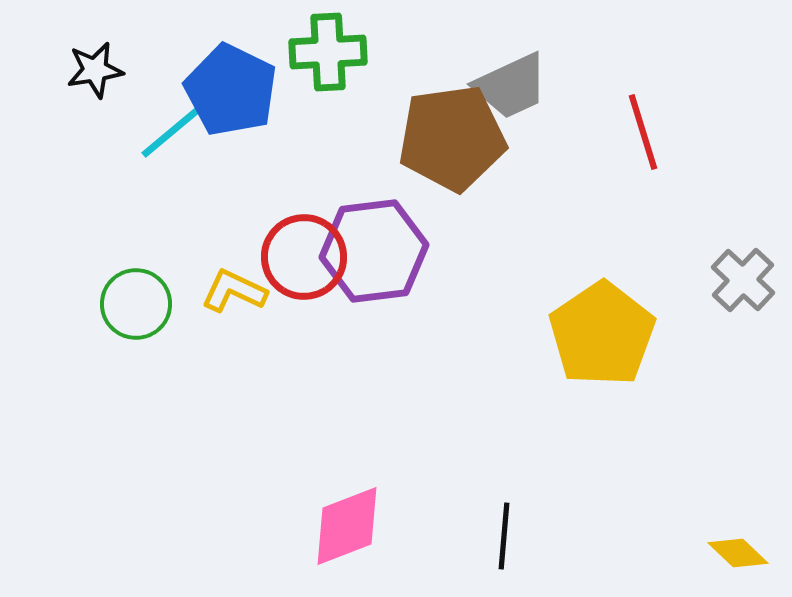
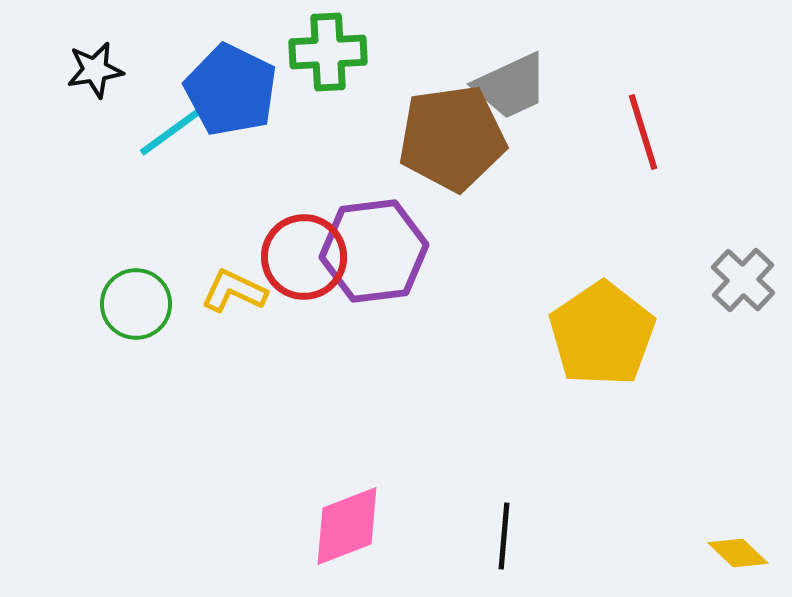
cyan line: rotated 4 degrees clockwise
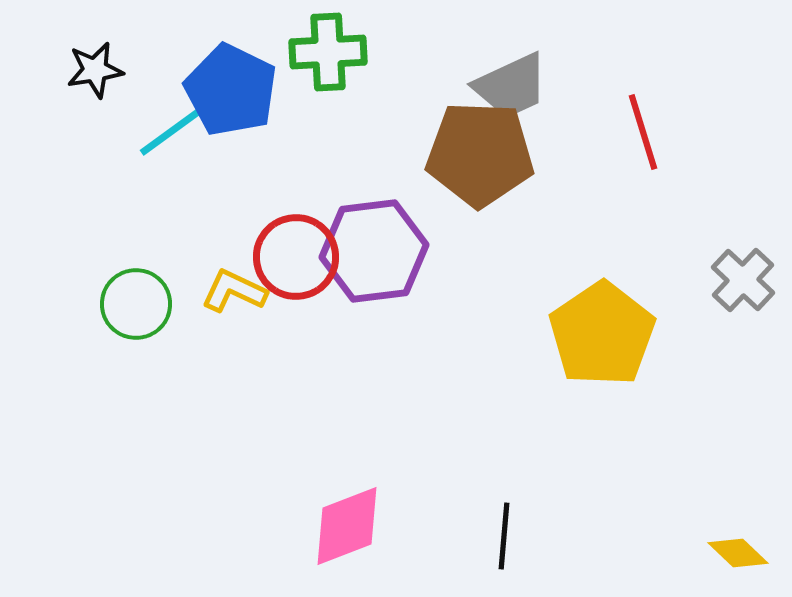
brown pentagon: moved 28 px right, 16 px down; rotated 10 degrees clockwise
red circle: moved 8 px left
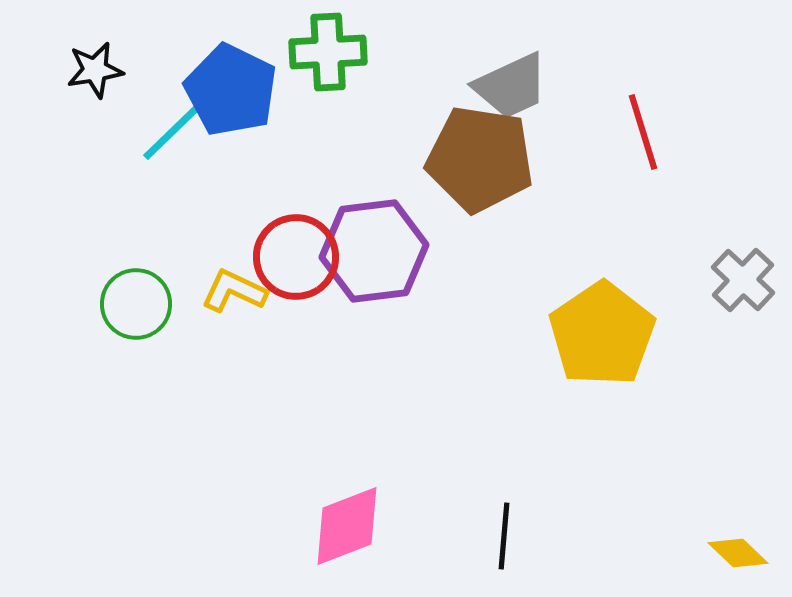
cyan line: rotated 8 degrees counterclockwise
brown pentagon: moved 5 px down; rotated 7 degrees clockwise
